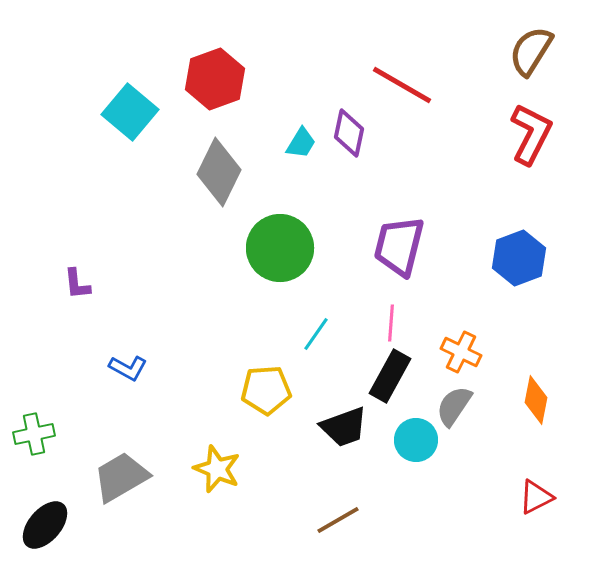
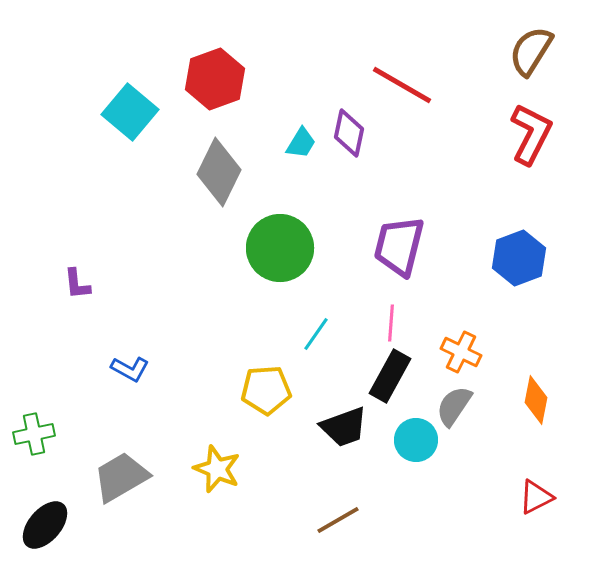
blue L-shape: moved 2 px right, 1 px down
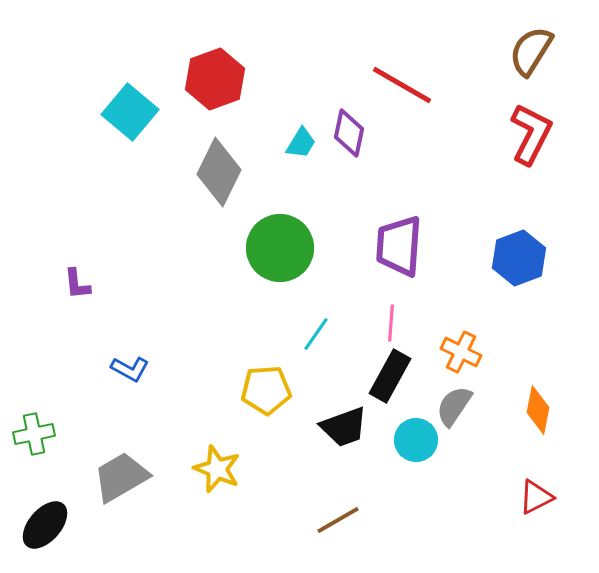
purple trapezoid: rotated 10 degrees counterclockwise
orange diamond: moved 2 px right, 10 px down
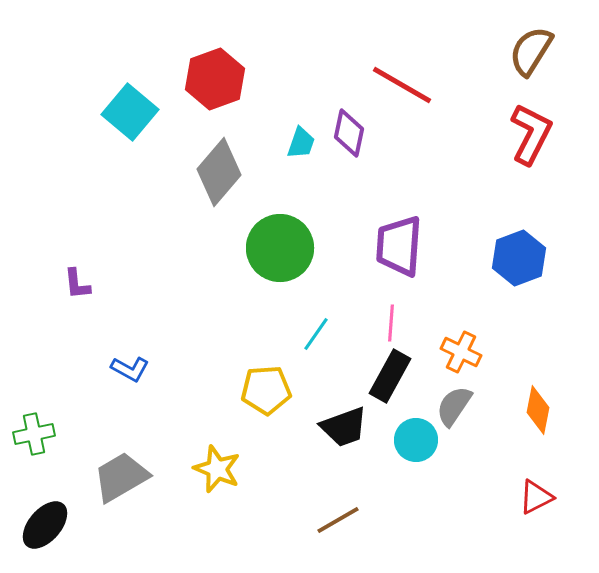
cyan trapezoid: rotated 12 degrees counterclockwise
gray diamond: rotated 14 degrees clockwise
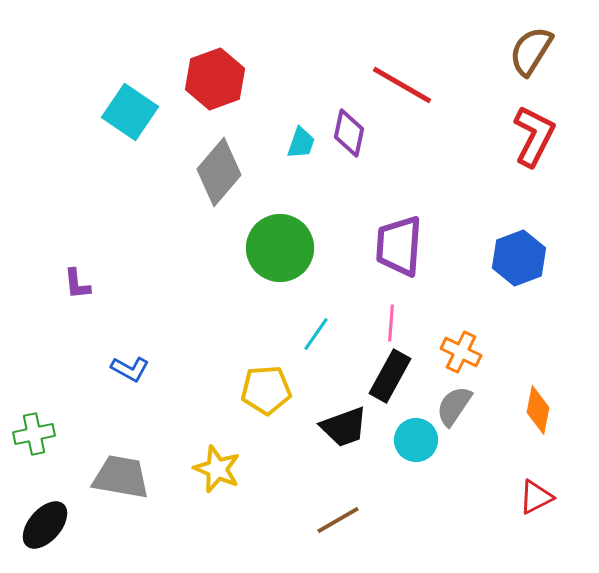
cyan square: rotated 6 degrees counterclockwise
red L-shape: moved 3 px right, 2 px down
gray trapezoid: rotated 40 degrees clockwise
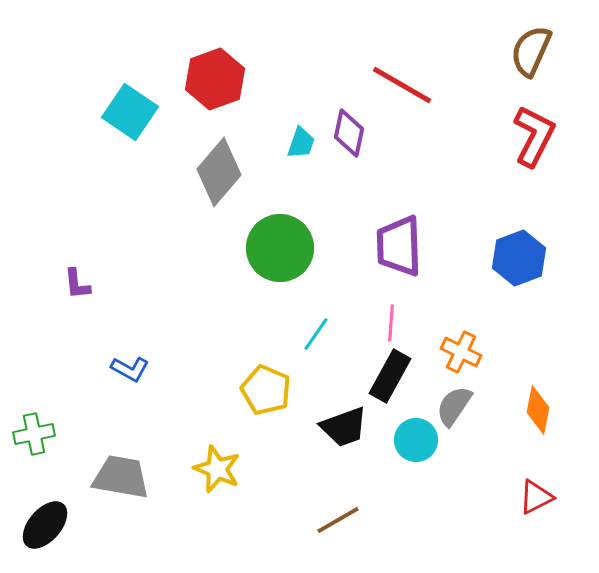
brown semicircle: rotated 8 degrees counterclockwise
purple trapezoid: rotated 6 degrees counterclockwise
yellow pentagon: rotated 27 degrees clockwise
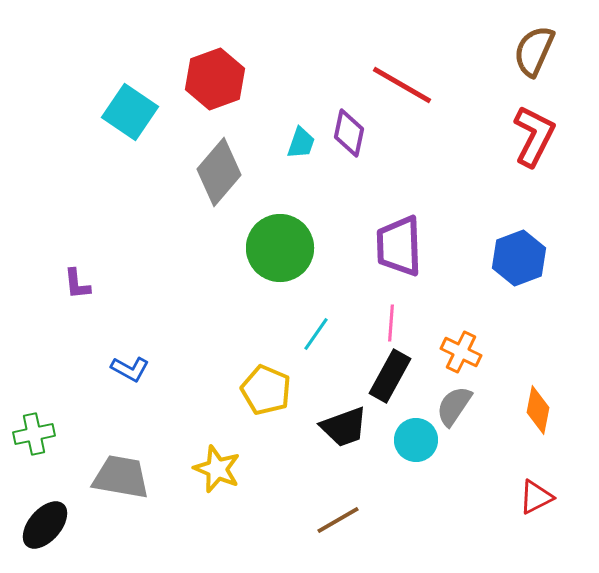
brown semicircle: moved 3 px right
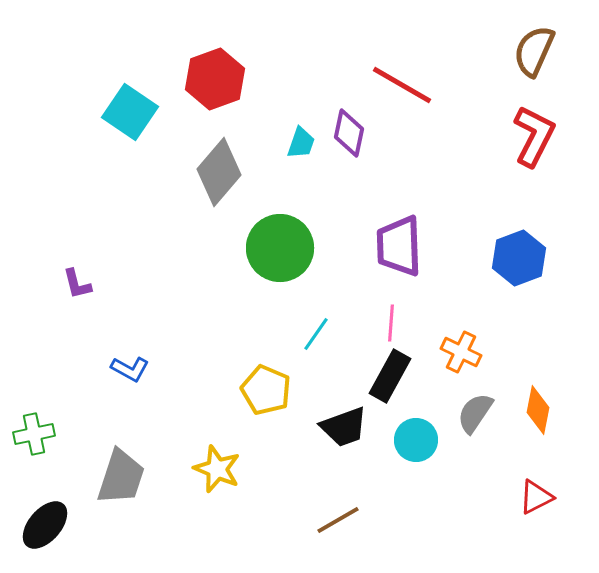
purple L-shape: rotated 8 degrees counterclockwise
gray semicircle: moved 21 px right, 7 px down
gray trapezoid: rotated 98 degrees clockwise
